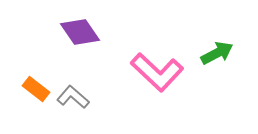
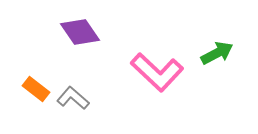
gray L-shape: moved 1 px down
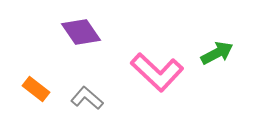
purple diamond: moved 1 px right
gray L-shape: moved 14 px right
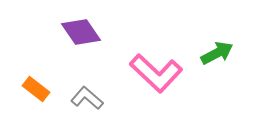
pink L-shape: moved 1 px left, 1 px down
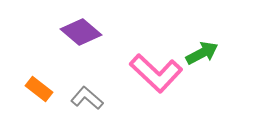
purple diamond: rotated 15 degrees counterclockwise
green arrow: moved 15 px left
orange rectangle: moved 3 px right
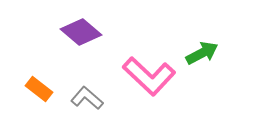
pink L-shape: moved 7 px left, 3 px down
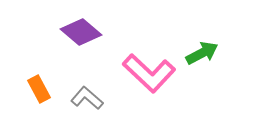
pink L-shape: moved 3 px up
orange rectangle: rotated 24 degrees clockwise
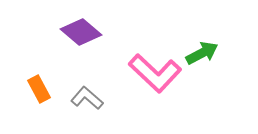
pink L-shape: moved 6 px right
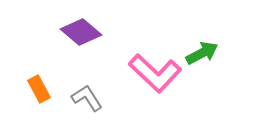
gray L-shape: rotated 16 degrees clockwise
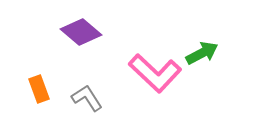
orange rectangle: rotated 8 degrees clockwise
